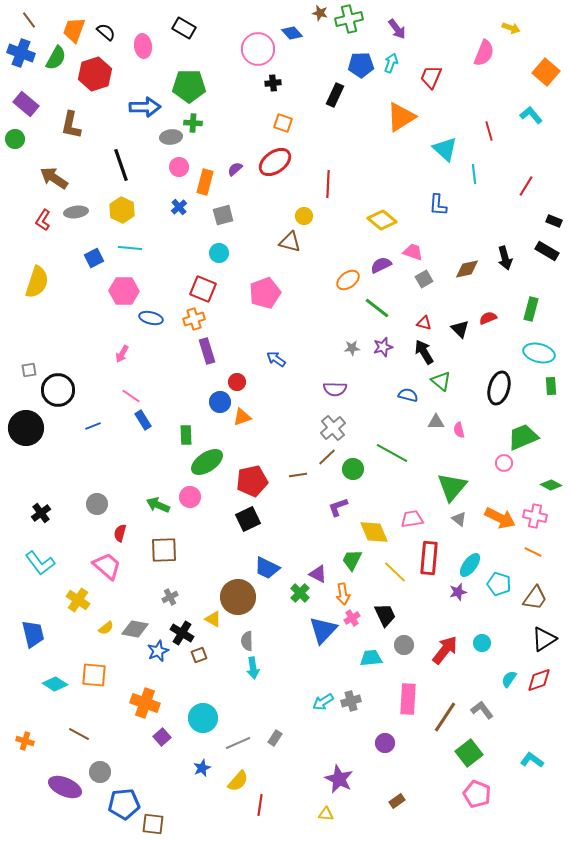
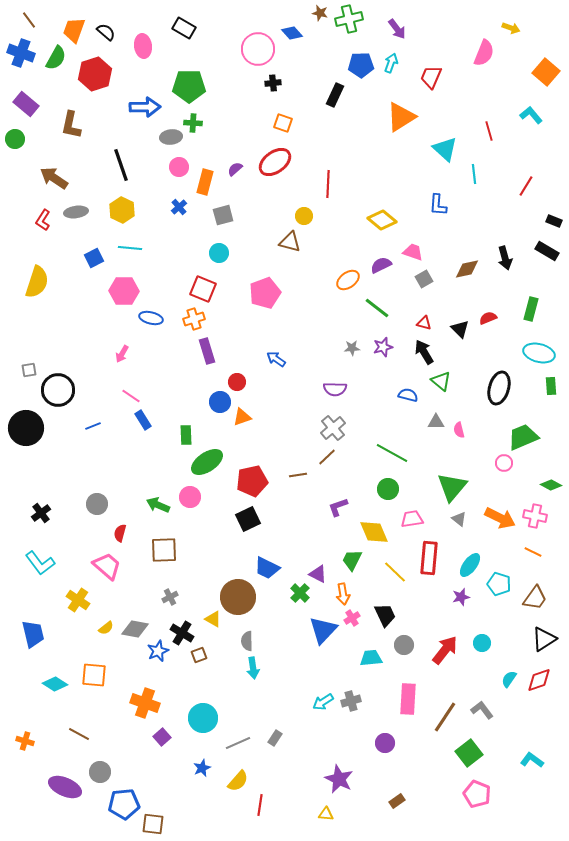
green circle at (353, 469): moved 35 px right, 20 px down
purple star at (458, 592): moved 3 px right, 5 px down
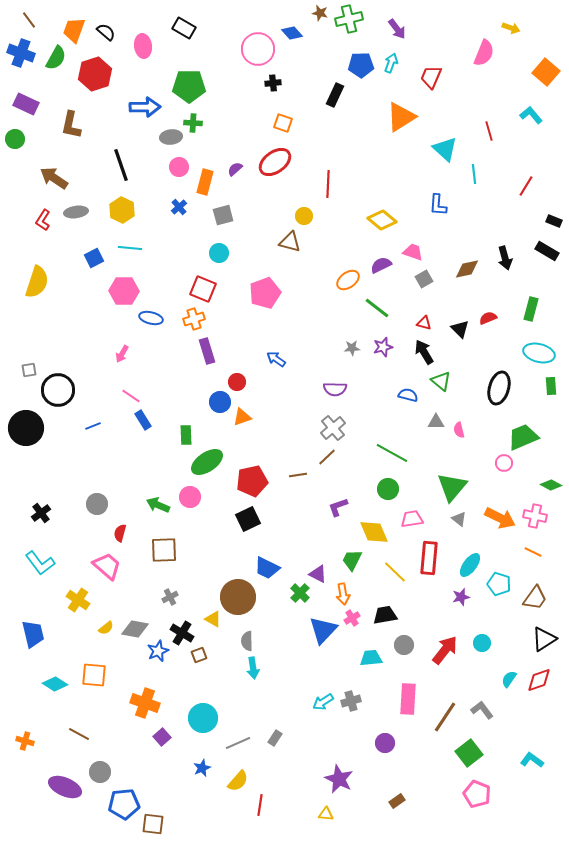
purple rectangle at (26, 104): rotated 15 degrees counterclockwise
black trapezoid at (385, 615): rotated 75 degrees counterclockwise
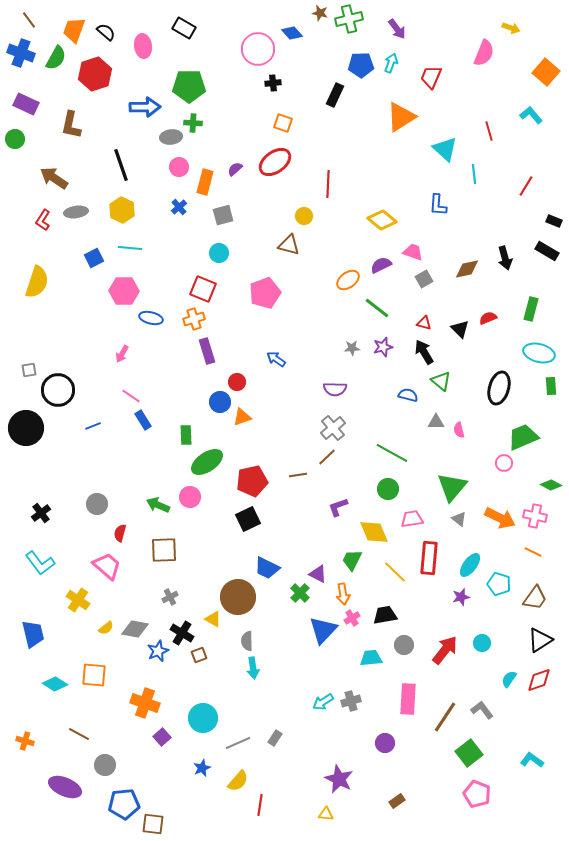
brown triangle at (290, 242): moved 1 px left, 3 px down
black triangle at (544, 639): moved 4 px left, 1 px down
gray circle at (100, 772): moved 5 px right, 7 px up
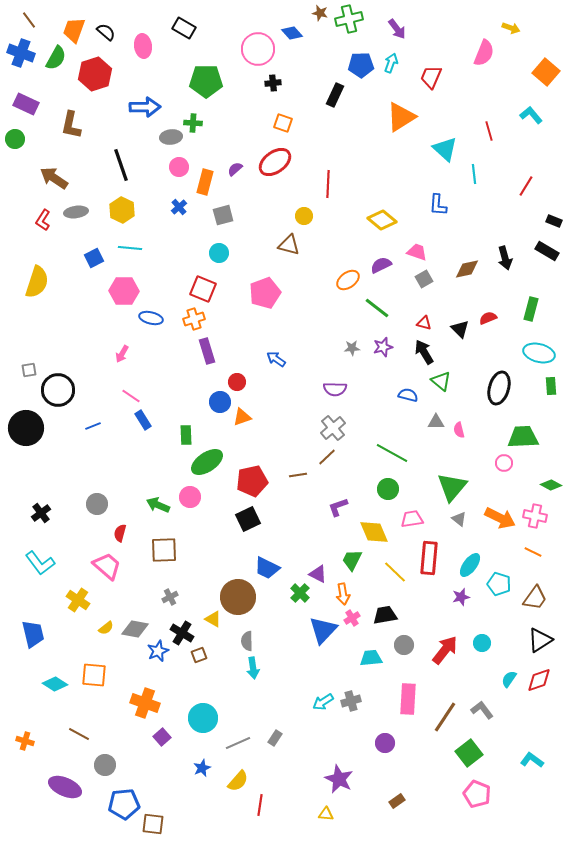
green pentagon at (189, 86): moved 17 px right, 5 px up
pink trapezoid at (413, 252): moved 4 px right
green trapezoid at (523, 437): rotated 20 degrees clockwise
